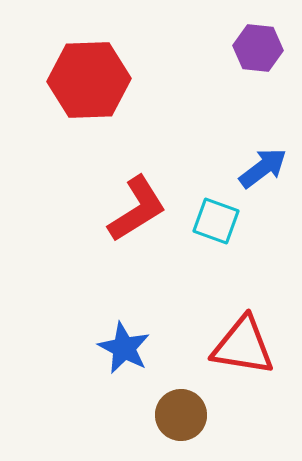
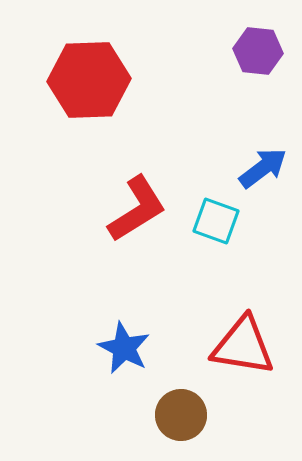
purple hexagon: moved 3 px down
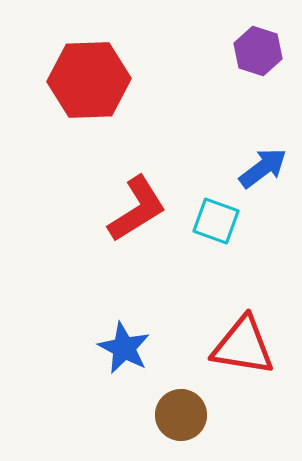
purple hexagon: rotated 12 degrees clockwise
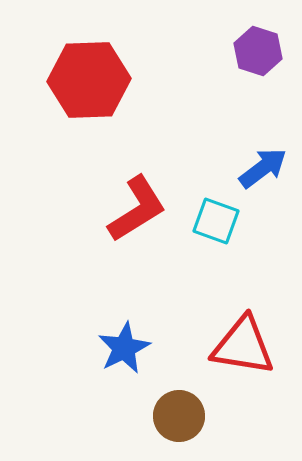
blue star: rotated 18 degrees clockwise
brown circle: moved 2 px left, 1 px down
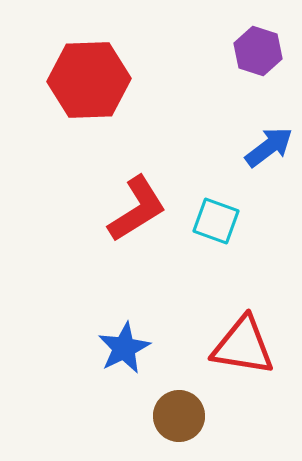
blue arrow: moved 6 px right, 21 px up
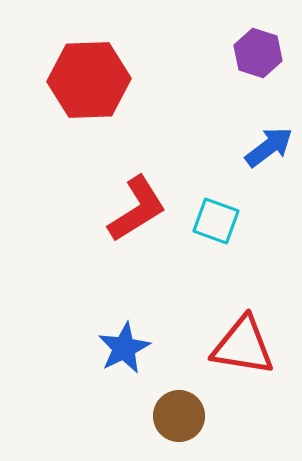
purple hexagon: moved 2 px down
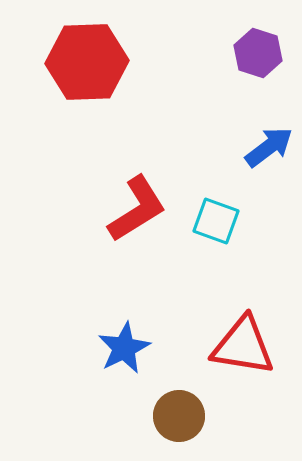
red hexagon: moved 2 px left, 18 px up
